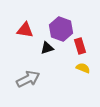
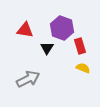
purple hexagon: moved 1 px right, 1 px up
black triangle: rotated 40 degrees counterclockwise
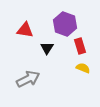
purple hexagon: moved 3 px right, 4 px up
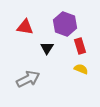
red triangle: moved 3 px up
yellow semicircle: moved 2 px left, 1 px down
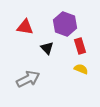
black triangle: rotated 16 degrees counterclockwise
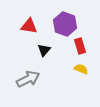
red triangle: moved 4 px right, 1 px up
black triangle: moved 3 px left, 2 px down; rotated 24 degrees clockwise
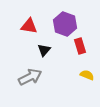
yellow semicircle: moved 6 px right, 6 px down
gray arrow: moved 2 px right, 2 px up
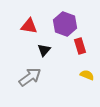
gray arrow: rotated 10 degrees counterclockwise
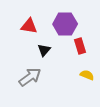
purple hexagon: rotated 20 degrees counterclockwise
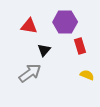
purple hexagon: moved 2 px up
gray arrow: moved 4 px up
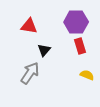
purple hexagon: moved 11 px right
gray arrow: rotated 20 degrees counterclockwise
